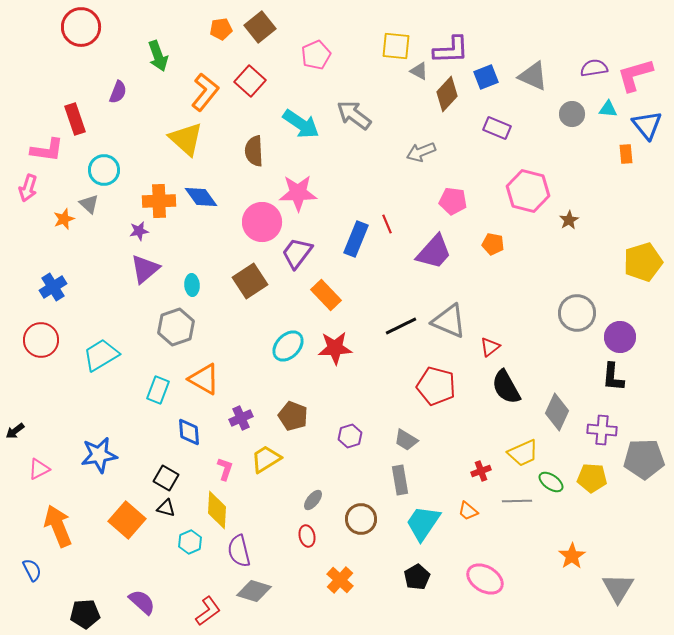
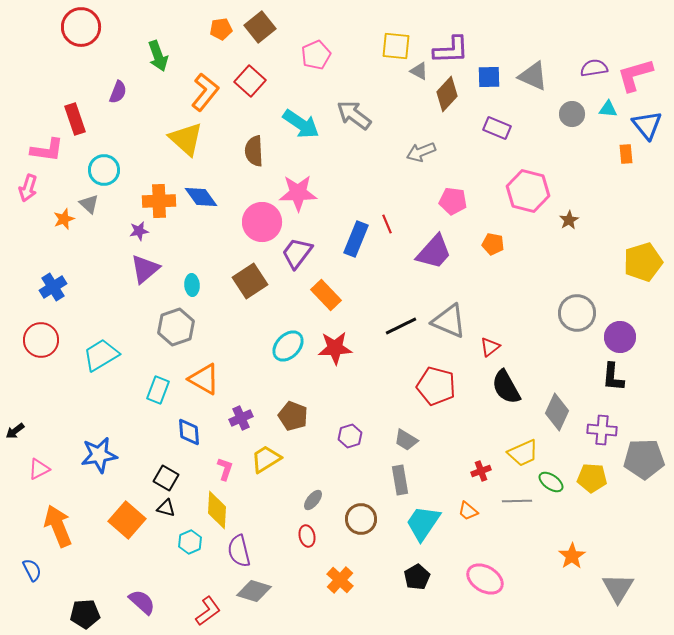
blue square at (486, 77): moved 3 px right; rotated 20 degrees clockwise
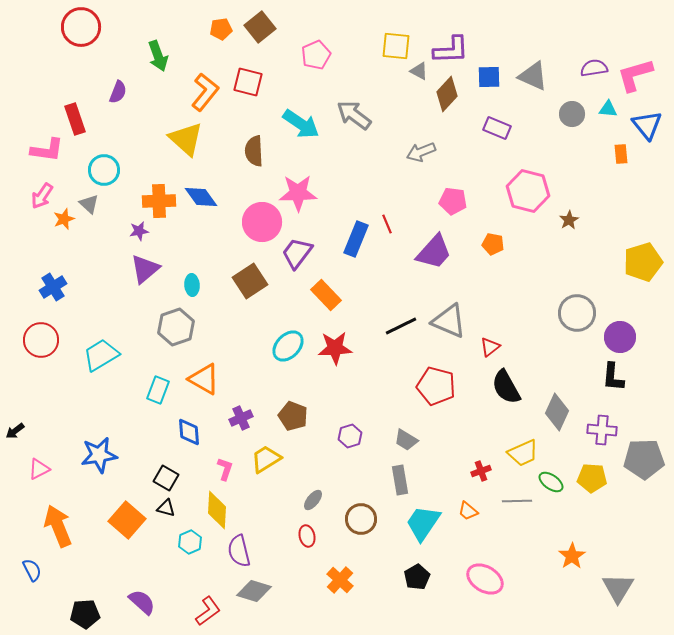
red square at (250, 81): moved 2 px left, 1 px down; rotated 28 degrees counterclockwise
orange rectangle at (626, 154): moved 5 px left
pink arrow at (28, 188): moved 14 px right, 8 px down; rotated 16 degrees clockwise
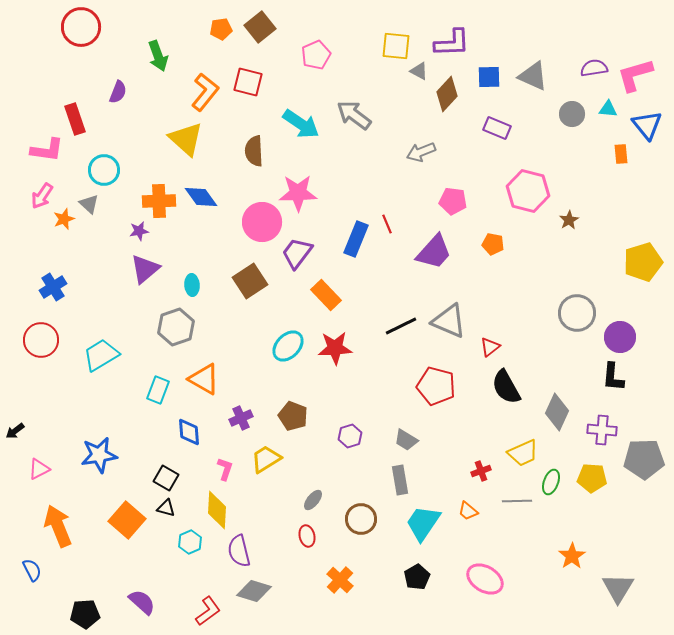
purple L-shape at (451, 50): moved 1 px right, 7 px up
green ellipse at (551, 482): rotated 75 degrees clockwise
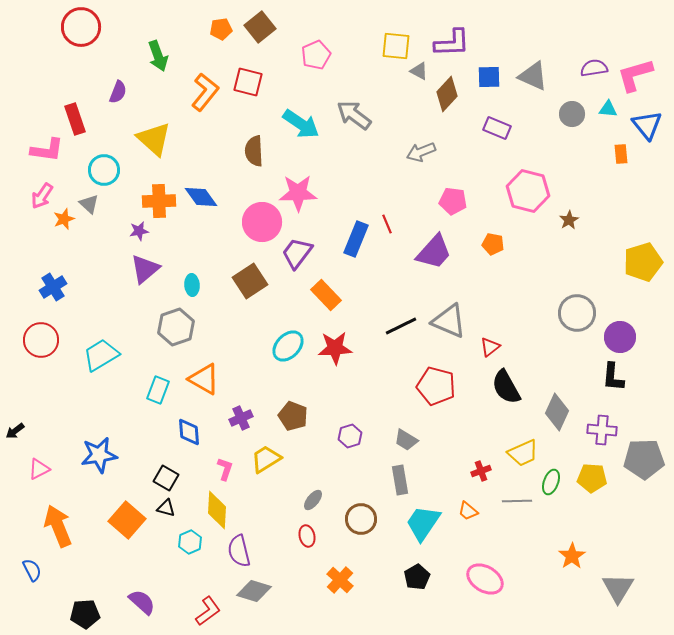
yellow triangle at (186, 139): moved 32 px left
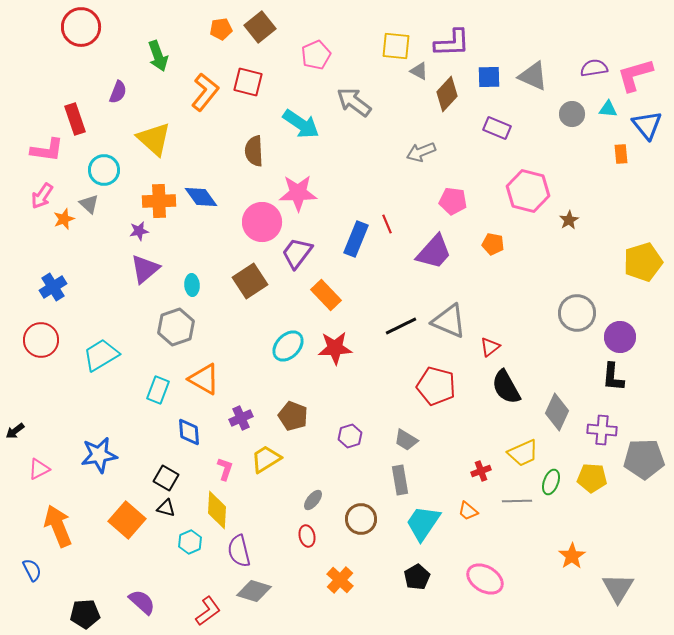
gray arrow at (354, 115): moved 13 px up
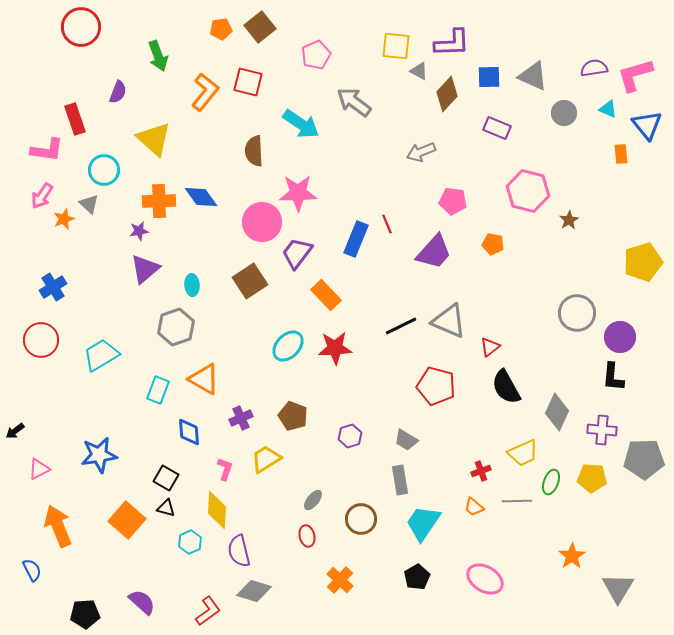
cyan triangle at (608, 109): rotated 18 degrees clockwise
gray circle at (572, 114): moved 8 px left, 1 px up
orange trapezoid at (468, 511): moved 6 px right, 4 px up
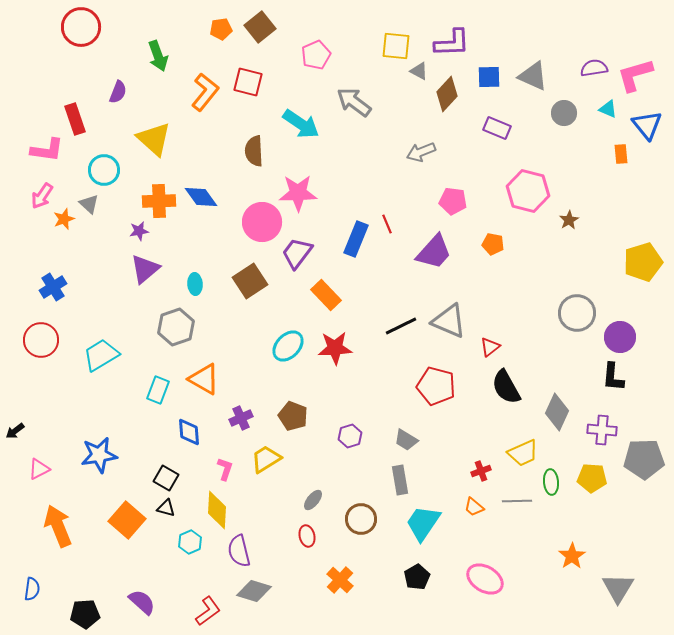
cyan ellipse at (192, 285): moved 3 px right, 1 px up
green ellipse at (551, 482): rotated 25 degrees counterclockwise
blue semicircle at (32, 570): moved 19 px down; rotated 35 degrees clockwise
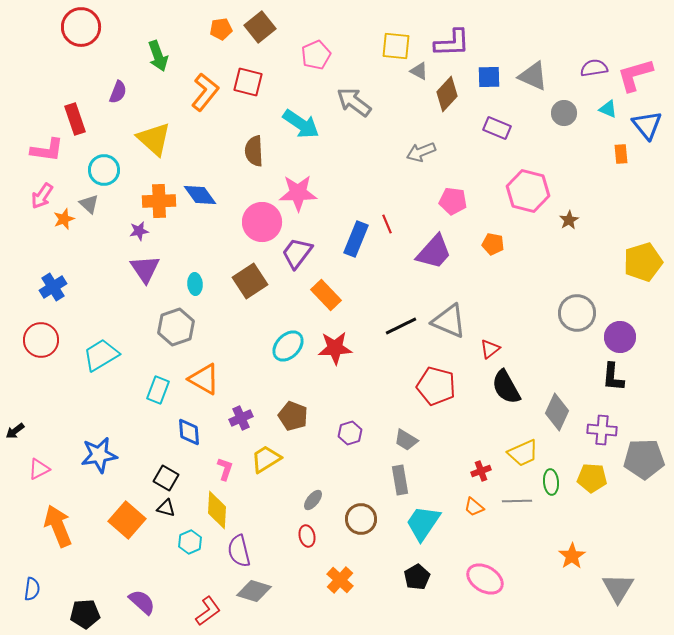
blue diamond at (201, 197): moved 1 px left, 2 px up
purple triangle at (145, 269): rotated 24 degrees counterclockwise
red triangle at (490, 347): moved 2 px down
purple hexagon at (350, 436): moved 3 px up
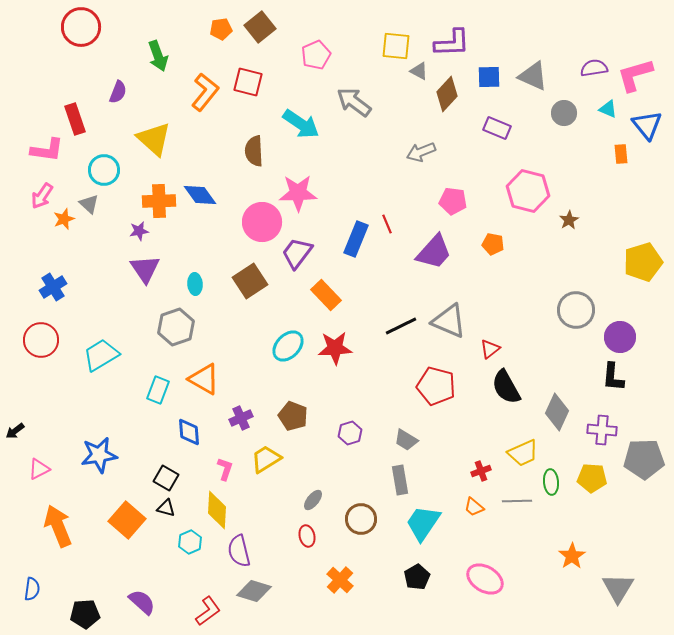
gray circle at (577, 313): moved 1 px left, 3 px up
